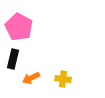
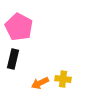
orange arrow: moved 9 px right, 5 px down
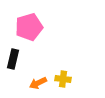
pink pentagon: moved 10 px right; rotated 28 degrees clockwise
orange arrow: moved 2 px left
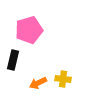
pink pentagon: moved 3 px down
black rectangle: moved 1 px down
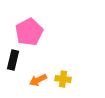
pink pentagon: moved 2 px down; rotated 12 degrees counterclockwise
orange arrow: moved 3 px up
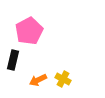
pink pentagon: moved 1 px up
yellow cross: rotated 21 degrees clockwise
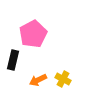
pink pentagon: moved 4 px right, 3 px down
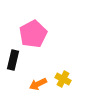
orange arrow: moved 4 px down
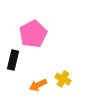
orange arrow: moved 1 px down
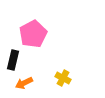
yellow cross: moved 1 px up
orange arrow: moved 14 px left, 2 px up
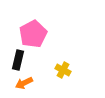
black rectangle: moved 5 px right
yellow cross: moved 8 px up
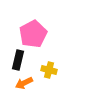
yellow cross: moved 14 px left; rotated 14 degrees counterclockwise
